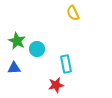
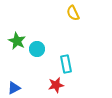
blue triangle: moved 20 px down; rotated 24 degrees counterclockwise
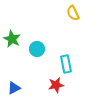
green star: moved 5 px left, 2 px up
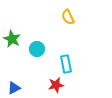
yellow semicircle: moved 5 px left, 4 px down
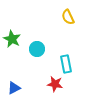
red star: moved 1 px left, 1 px up; rotated 21 degrees clockwise
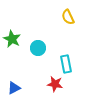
cyan circle: moved 1 px right, 1 px up
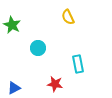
green star: moved 14 px up
cyan rectangle: moved 12 px right
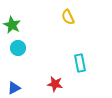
cyan circle: moved 20 px left
cyan rectangle: moved 2 px right, 1 px up
